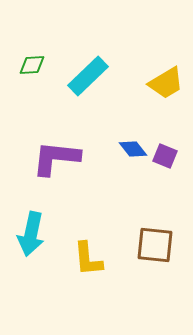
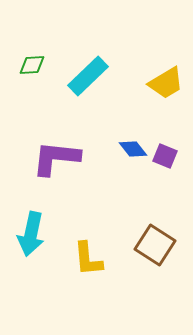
brown square: rotated 27 degrees clockwise
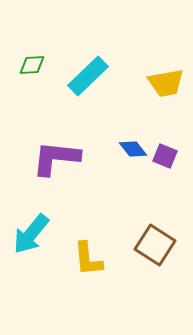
yellow trapezoid: rotated 21 degrees clockwise
cyan arrow: rotated 27 degrees clockwise
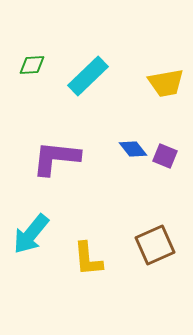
brown square: rotated 33 degrees clockwise
